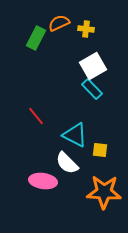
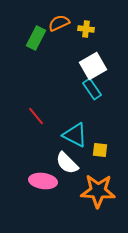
cyan rectangle: rotated 10 degrees clockwise
orange star: moved 6 px left, 1 px up
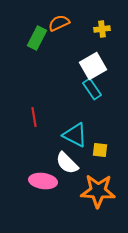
yellow cross: moved 16 px right; rotated 14 degrees counterclockwise
green rectangle: moved 1 px right
red line: moved 2 px left, 1 px down; rotated 30 degrees clockwise
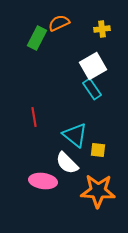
cyan triangle: rotated 12 degrees clockwise
yellow square: moved 2 px left
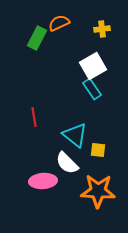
pink ellipse: rotated 12 degrees counterclockwise
